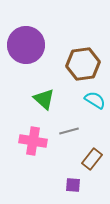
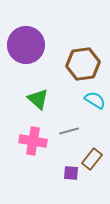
green triangle: moved 6 px left
purple square: moved 2 px left, 12 px up
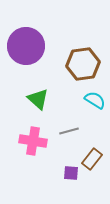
purple circle: moved 1 px down
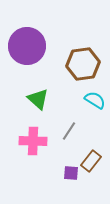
purple circle: moved 1 px right
gray line: rotated 42 degrees counterclockwise
pink cross: rotated 8 degrees counterclockwise
brown rectangle: moved 1 px left, 2 px down
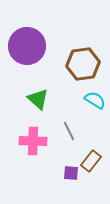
gray line: rotated 60 degrees counterclockwise
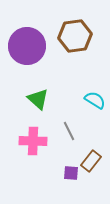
brown hexagon: moved 8 px left, 28 px up
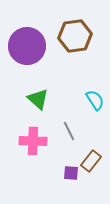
cyan semicircle: rotated 25 degrees clockwise
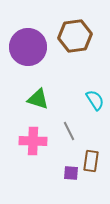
purple circle: moved 1 px right, 1 px down
green triangle: rotated 25 degrees counterclockwise
brown rectangle: rotated 30 degrees counterclockwise
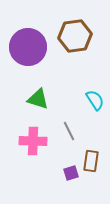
purple square: rotated 21 degrees counterclockwise
